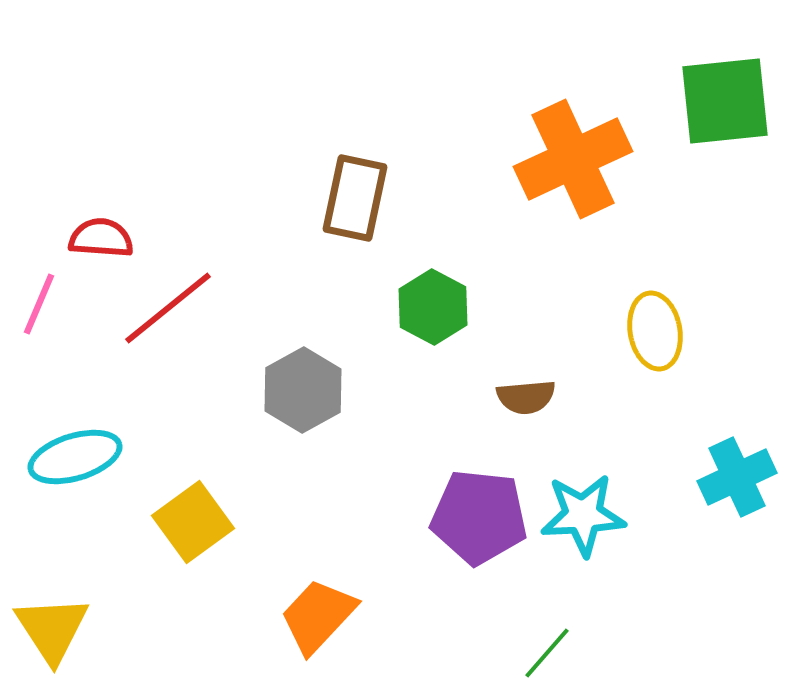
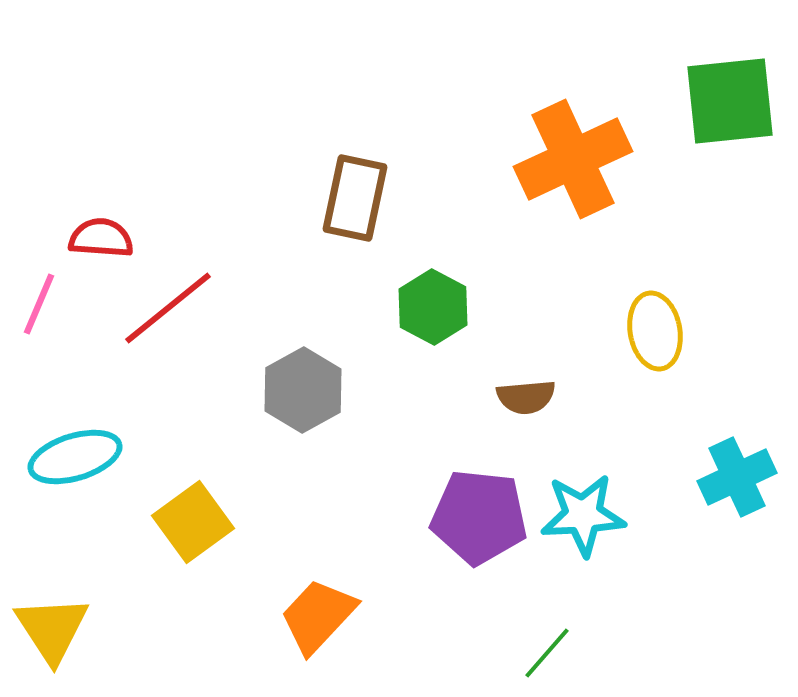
green square: moved 5 px right
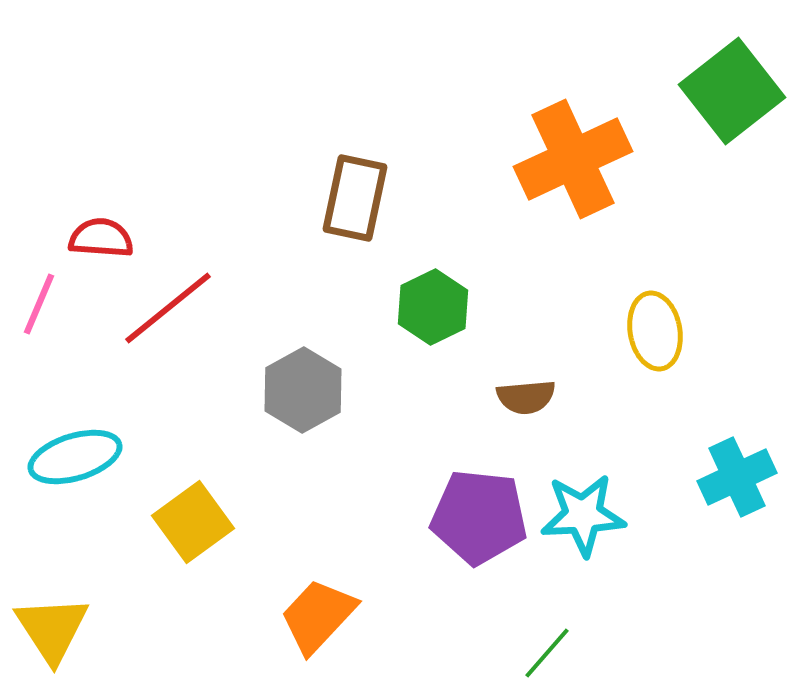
green square: moved 2 px right, 10 px up; rotated 32 degrees counterclockwise
green hexagon: rotated 6 degrees clockwise
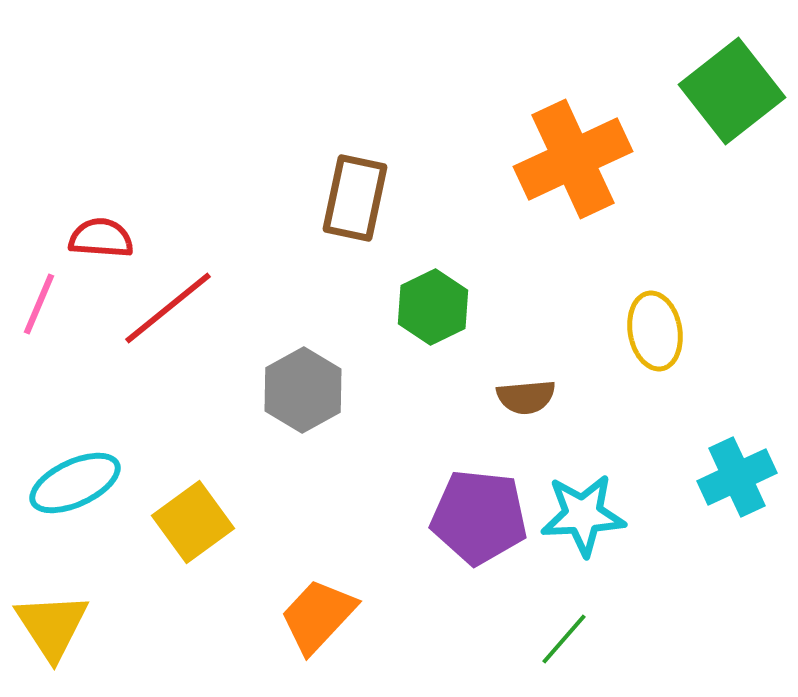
cyan ellipse: moved 26 px down; rotated 8 degrees counterclockwise
yellow triangle: moved 3 px up
green line: moved 17 px right, 14 px up
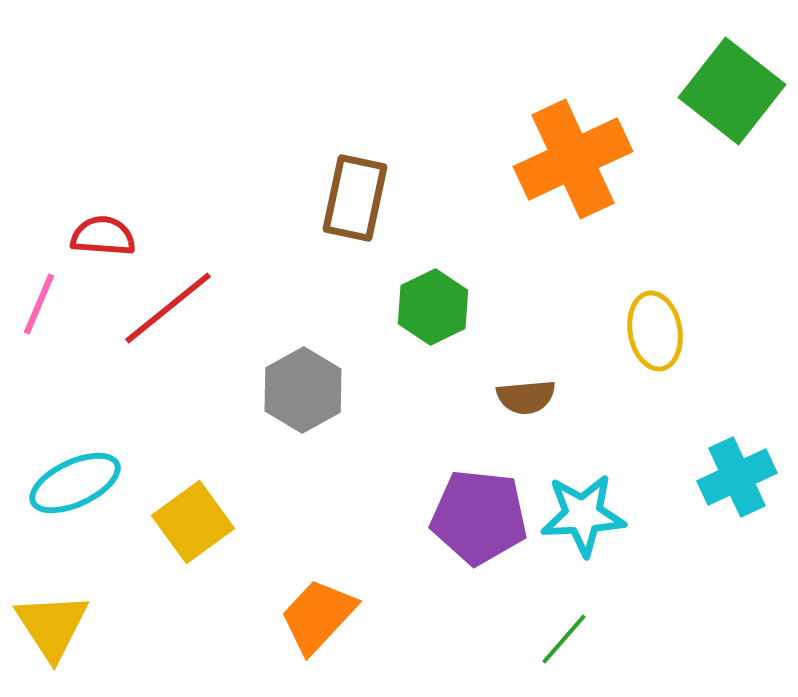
green square: rotated 14 degrees counterclockwise
red semicircle: moved 2 px right, 2 px up
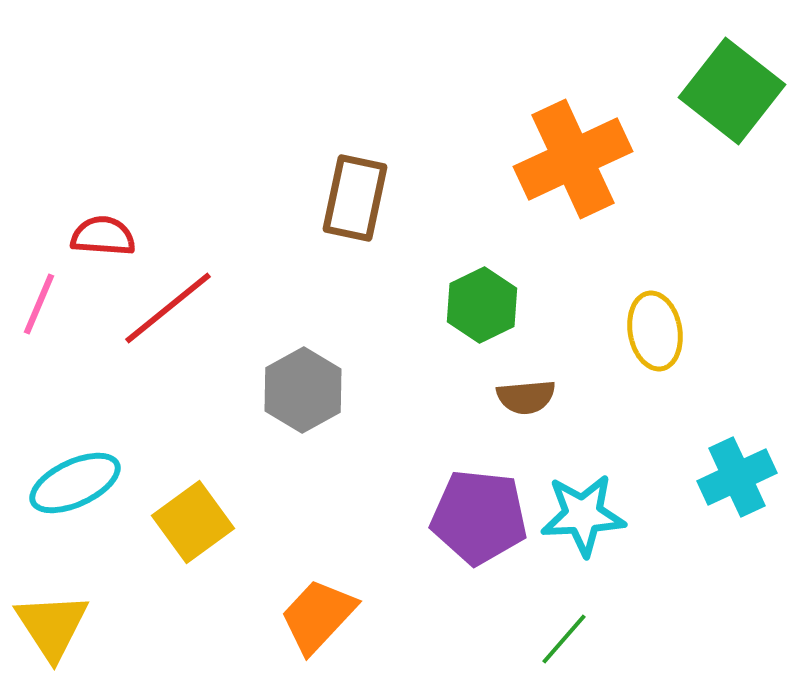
green hexagon: moved 49 px right, 2 px up
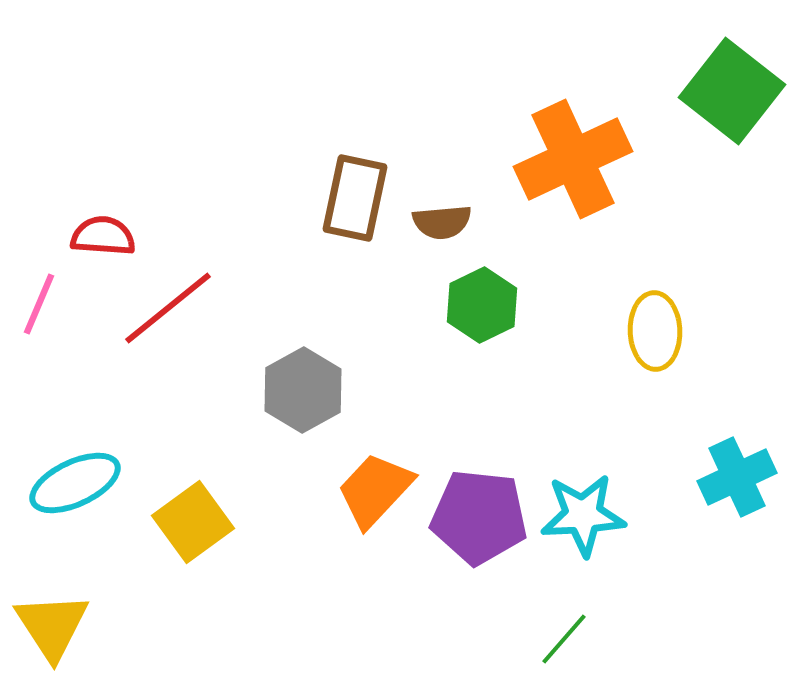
yellow ellipse: rotated 8 degrees clockwise
brown semicircle: moved 84 px left, 175 px up
orange trapezoid: moved 57 px right, 126 px up
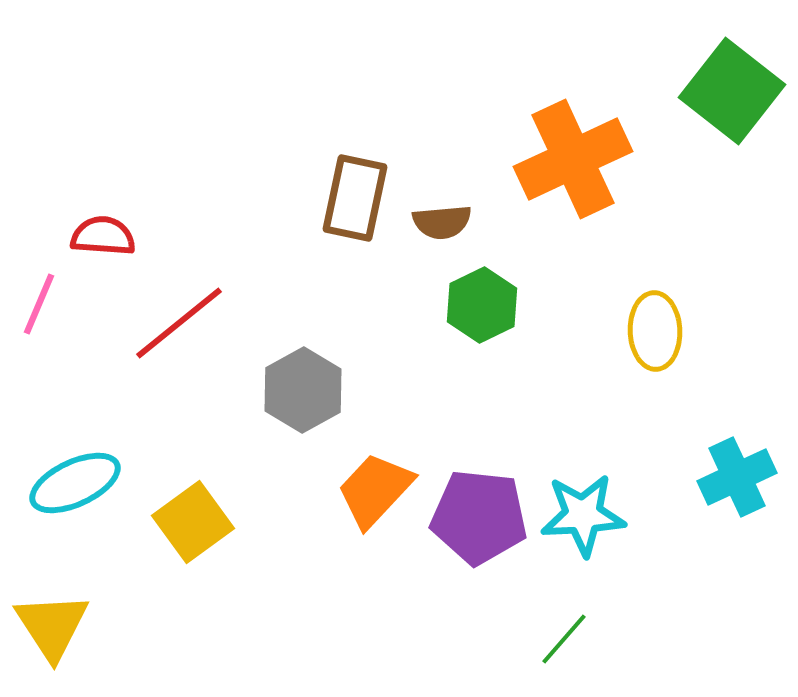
red line: moved 11 px right, 15 px down
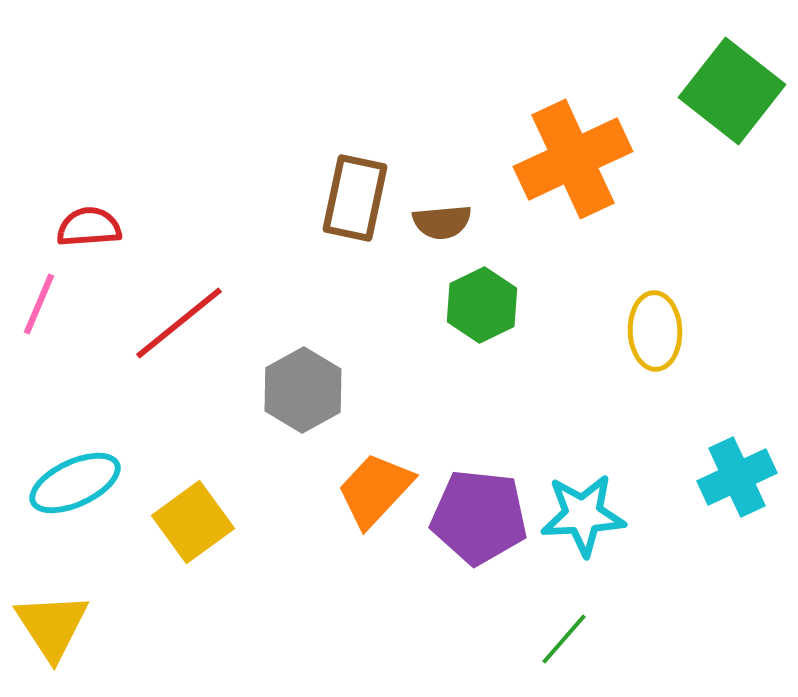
red semicircle: moved 14 px left, 9 px up; rotated 8 degrees counterclockwise
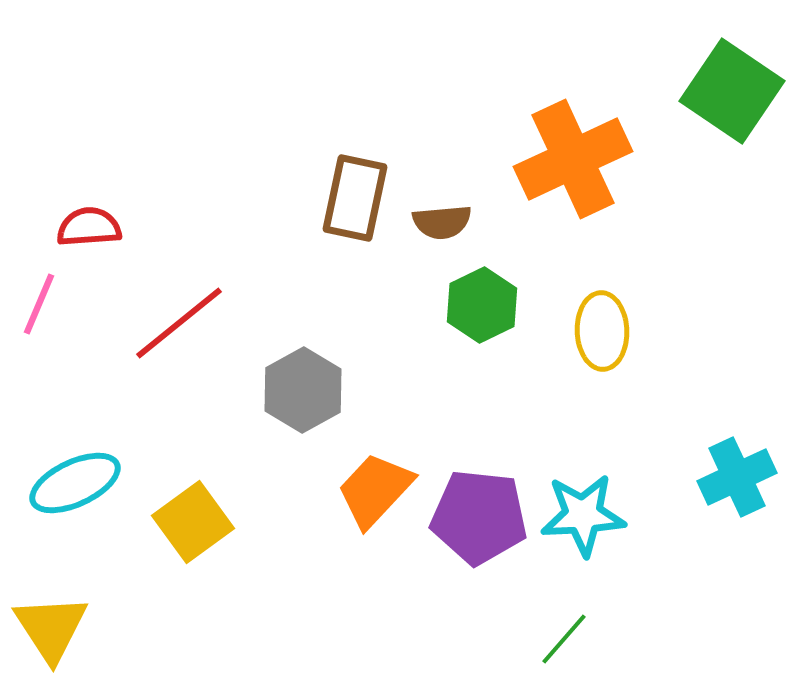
green square: rotated 4 degrees counterclockwise
yellow ellipse: moved 53 px left
yellow triangle: moved 1 px left, 2 px down
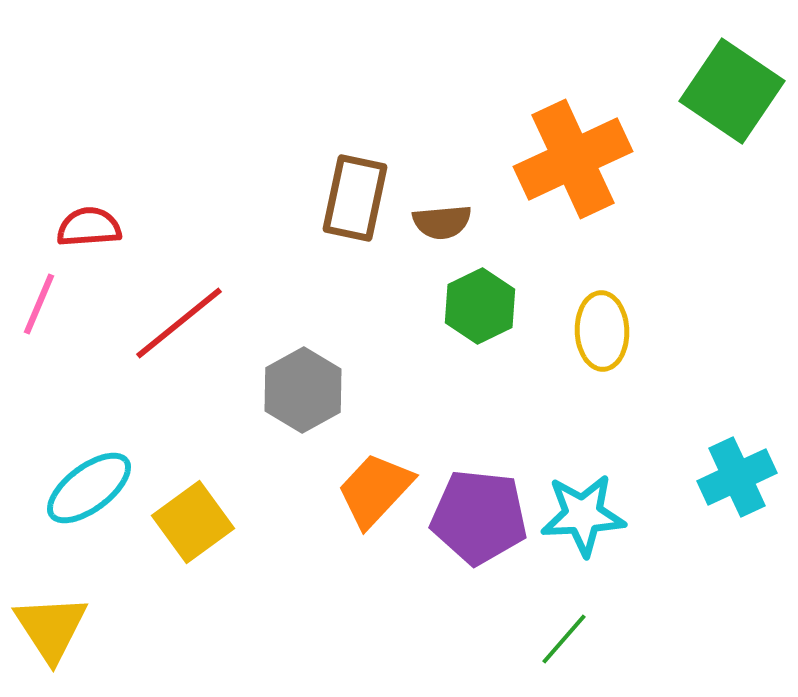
green hexagon: moved 2 px left, 1 px down
cyan ellipse: moved 14 px right, 5 px down; rotated 12 degrees counterclockwise
